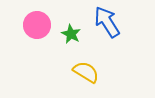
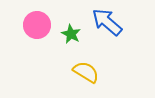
blue arrow: rotated 16 degrees counterclockwise
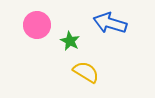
blue arrow: moved 3 px right, 1 px down; rotated 24 degrees counterclockwise
green star: moved 1 px left, 7 px down
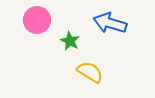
pink circle: moved 5 px up
yellow semicircle: moved 4 px right
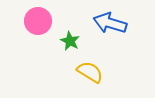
pink circle: moved 1 px right, 1 px down
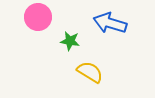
pink circle: moved 4 px up
green star: rotated 18 degrees counterclockwise
